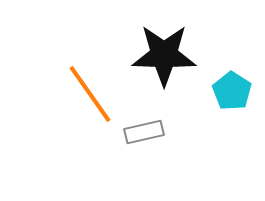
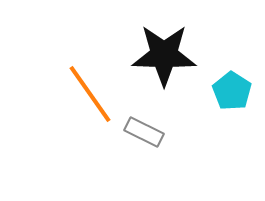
gray rectangle: rotated 39 degrees clockwise
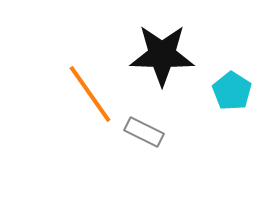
black star: moved 2 px left
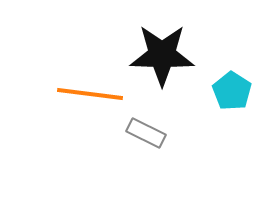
orange line: rotated 48 degrees counterclockwise
gray rectangle: moved 2 px right, 1 px down
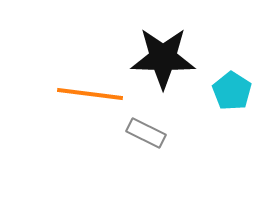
black star: moved 1 px right, 3 px down
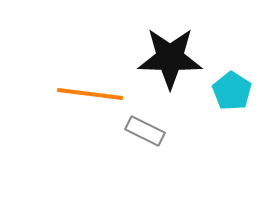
black star: moved 7 px right
gray rectangle: moved 1 px left, 2 px up
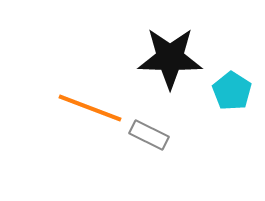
orange line: moved 14 px down; rotated 14 degrees clockwise
gray rectangle: moved 4 px right, 4 px down
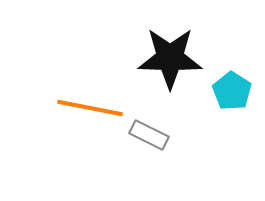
orange line: rotated 10 degrees counterclockwise
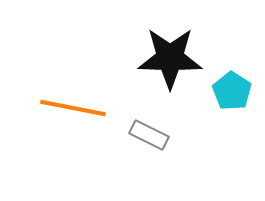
orange line: moved 17 px left
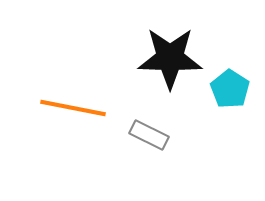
cyan pentagon: moved 2 px left, 2 px up
